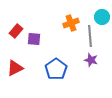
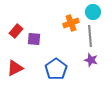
cyan circle: moved 9 px left, 5 px up
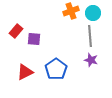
cyan circle: moved 1 px down
orange cross: moved 12 px up
red triangle: moved 10 px right, 4 px down
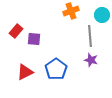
cyan circle: moved 9 px right, 2 px down
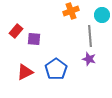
purple star: moved 2 px left, 1 px up
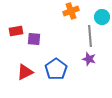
cyan circle: moved 2 px down
red rectangle: rotated 40 degrees clockwise
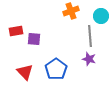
cyan circle: moved 1 px left, 1 px up
red triangle: rotated 48 degrees counterclockwise
